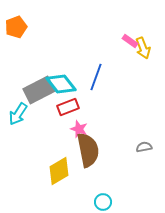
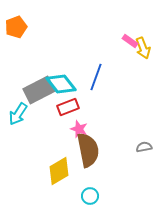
cyan circle: moved 13 px left, 6 px up
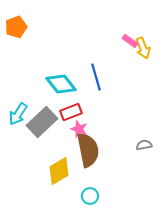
blue line: rotated 36 degrees counterclockwise
gray rectangle: moved 3 px right, 32 px down; rotated 16 degrees counterclockwise
red rectangle: moved 3 px right, 5 px down
gray semicircle: moved 2 px up
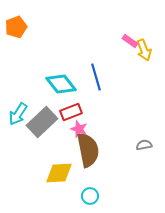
yellow arrow: moved 1 px right, 2 px down
yellow diamond: moved 2 px down; rotated 28 degrees clockwise
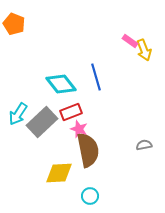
orange pentagon: moved 2 px left, 3 px up; rotated 30 degrees counterclockwise
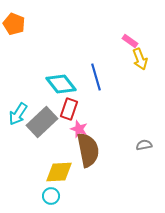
yellow arrow: moved 4 px left, 9 px down
red rectangle: moved 2 px left, 3 px up; rotated 50 degrees counterclockwise
yellow diamond: moved 1 px up
cyan circle: moved 39 px left
